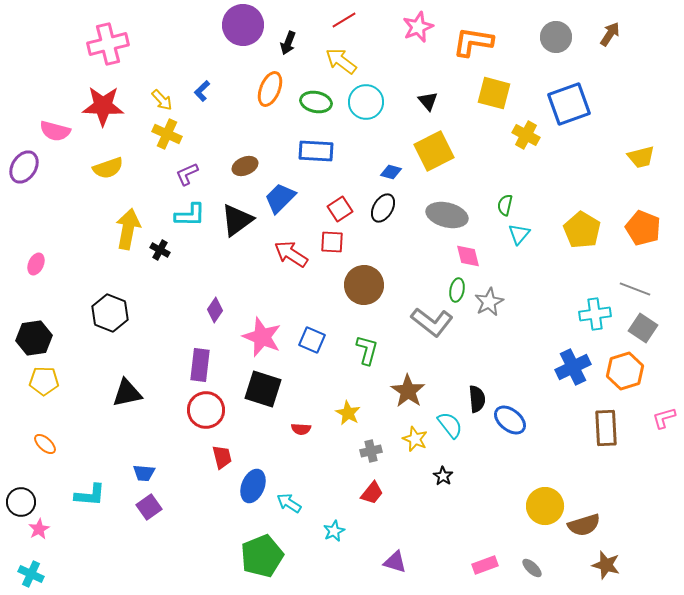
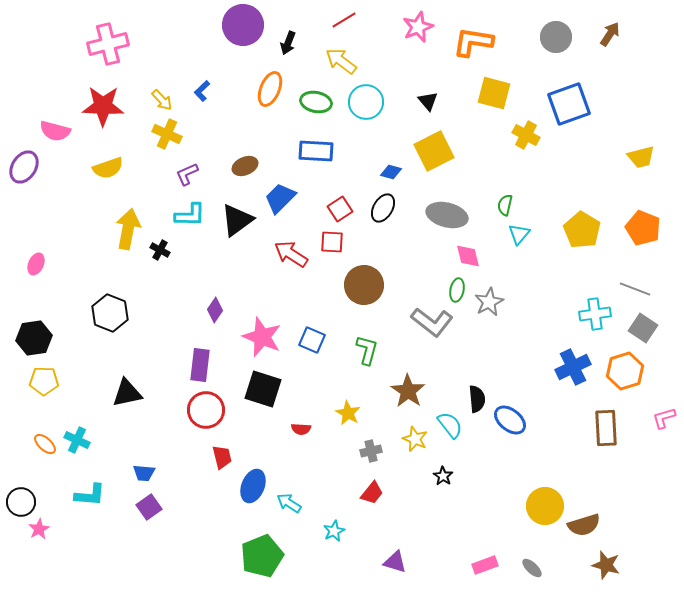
cyan cross at (31, 574): moved 46 px right, 134 px up
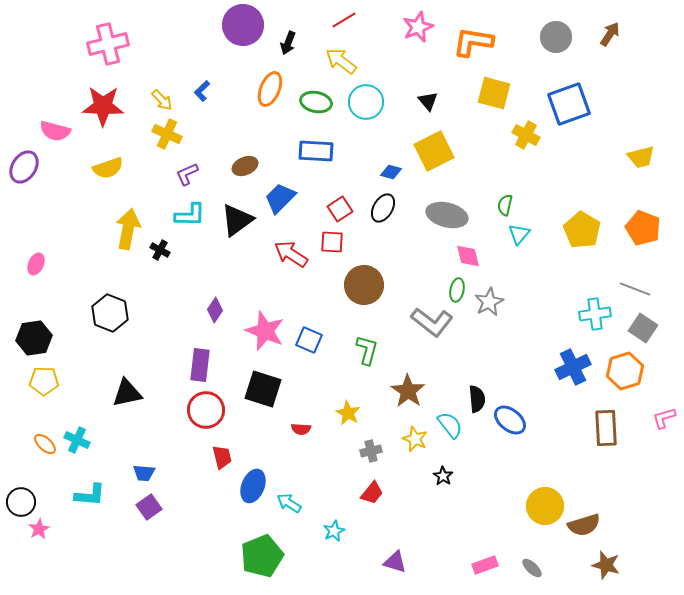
pink star at (262, 337): moved 3 px right, 6 px up
blue square at (312, 340): moved 3 px left
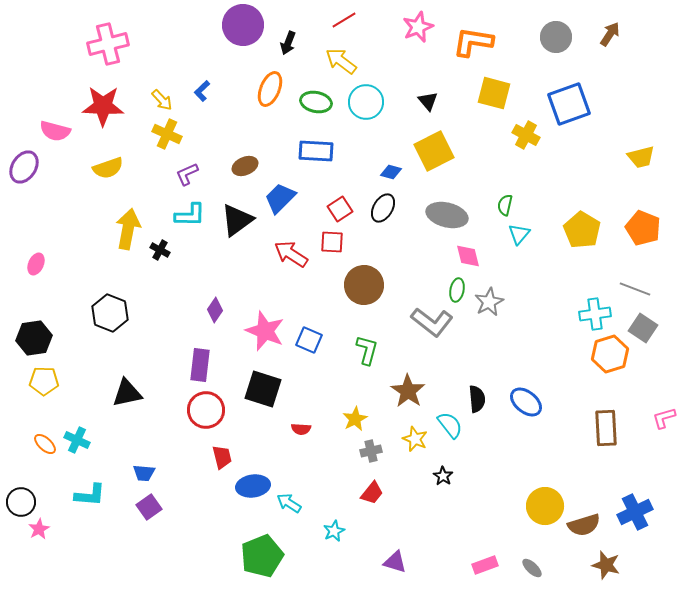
blue cross at (573, 367): moved 62 px right, 145 px down
orange hexagon at (625, 371): moved 15 px left, 17 px up
yellow star at (348, 413): moved 7 px right, 6 px down; rotated 15 degrees clockwise
blue ellipse at (510, 420): moved 16 px right, 18 px up
blue ellipse at (253, 486): rotated 60 degrees clockwise
